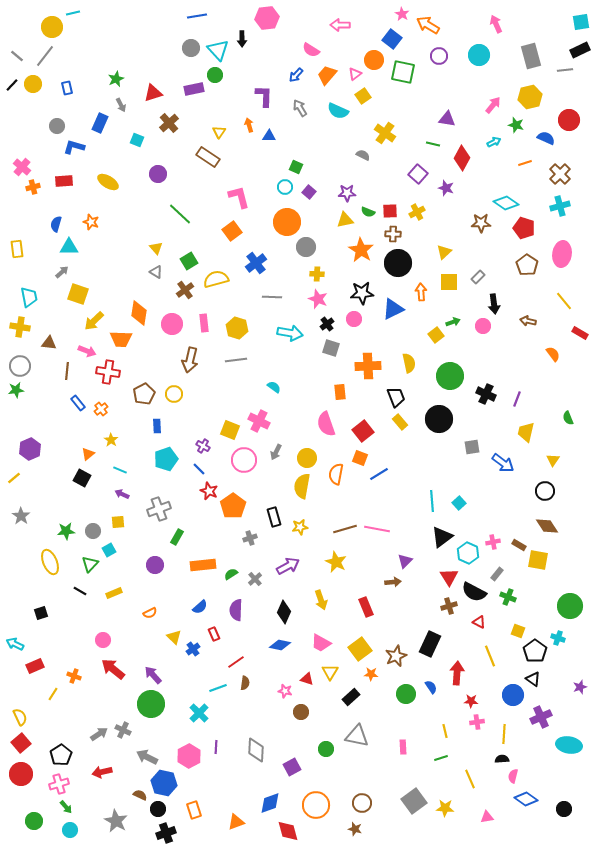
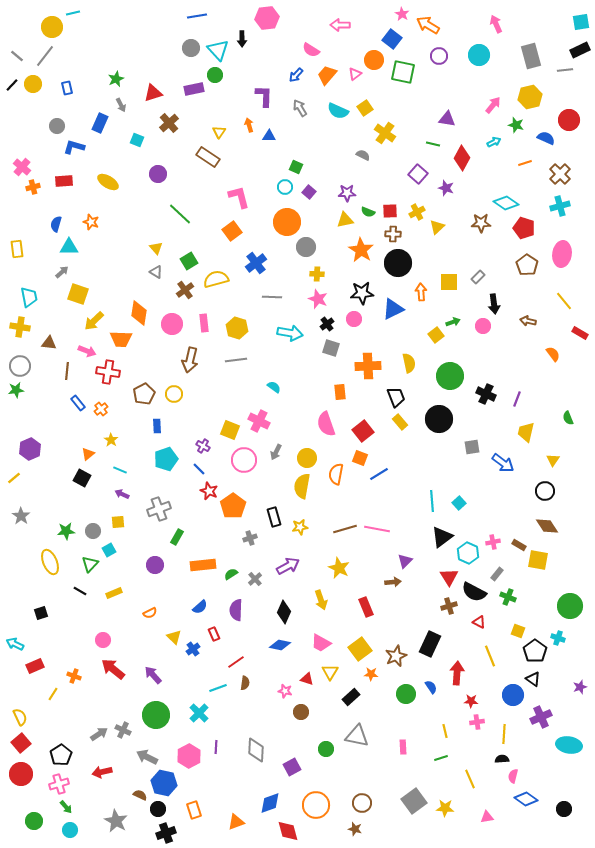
yellow square at (363, 96): moved 2 px right, 12 px down
yellow triangle at (444, 252): moved 7 px left, 25 px up
yellow star at (336, 562): moved 3 px right, 6 px down
green circle at (151, 704): moved 5 px right, 11 px down
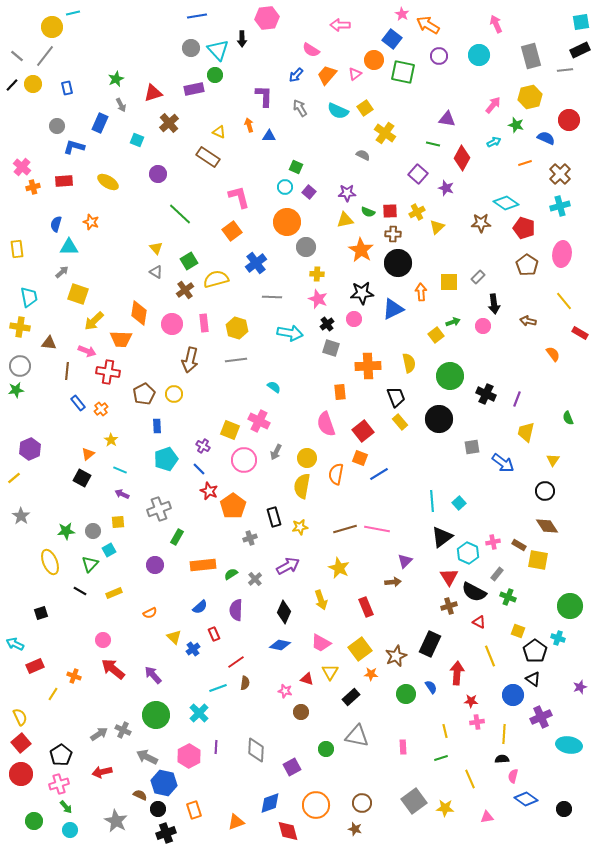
yellow triangle at (219, 132): rotated 40 degrees counterclockwise
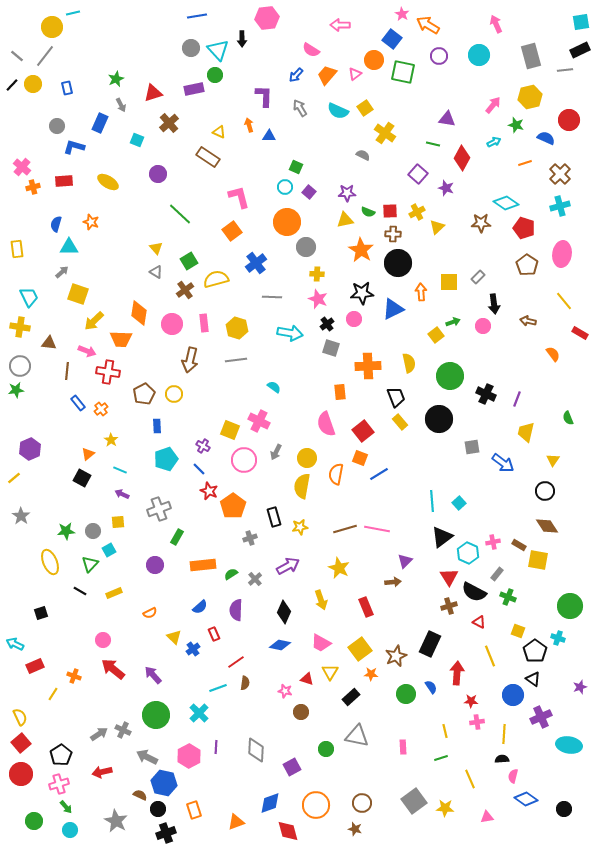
cyan trapezoid at (29, 297): rotated 15 degrees counterclockwise
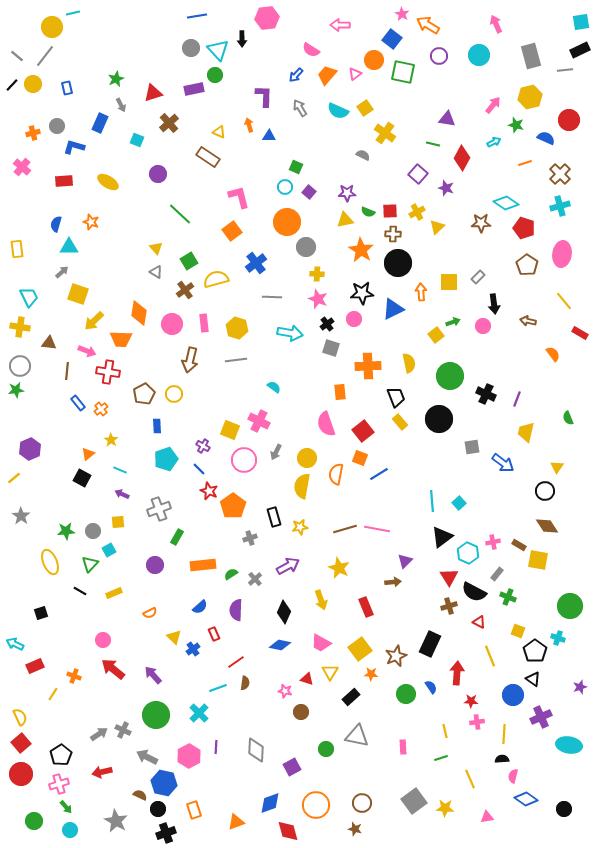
orange cross at (33, 187): moved 54 px up
yellow triangle at (553, 460): moved 4 px right, 7 px down
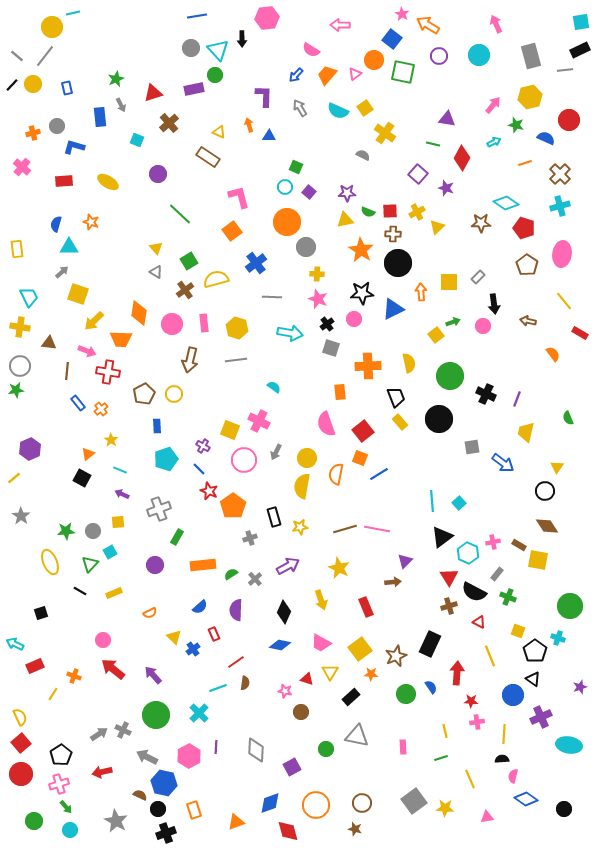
blue rectangle at (100, 123): moved 6 px up; rotated 30 degrees counterclockwise
cyan square at (109, 550): moved 1 px right, 2 px down
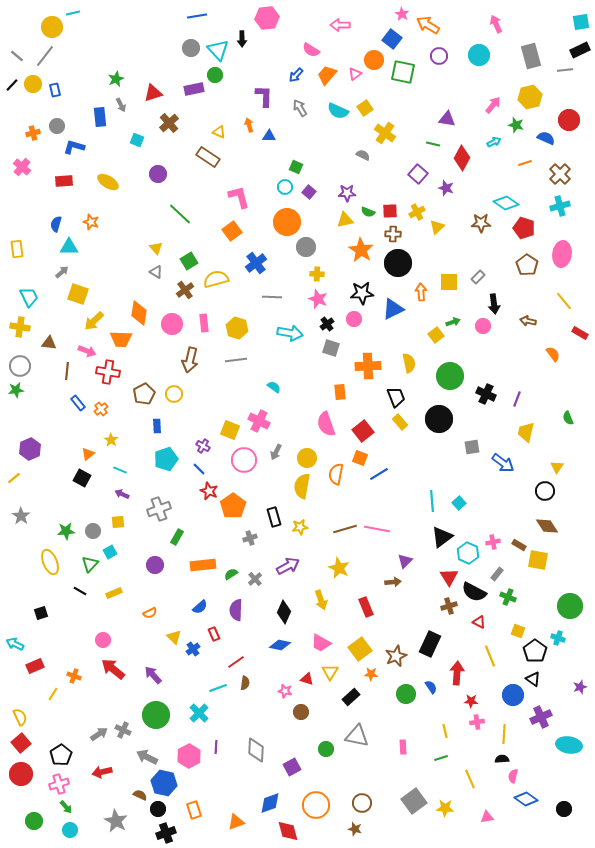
blue rectangle at (67, 88): moved 12 px left, 2 px down
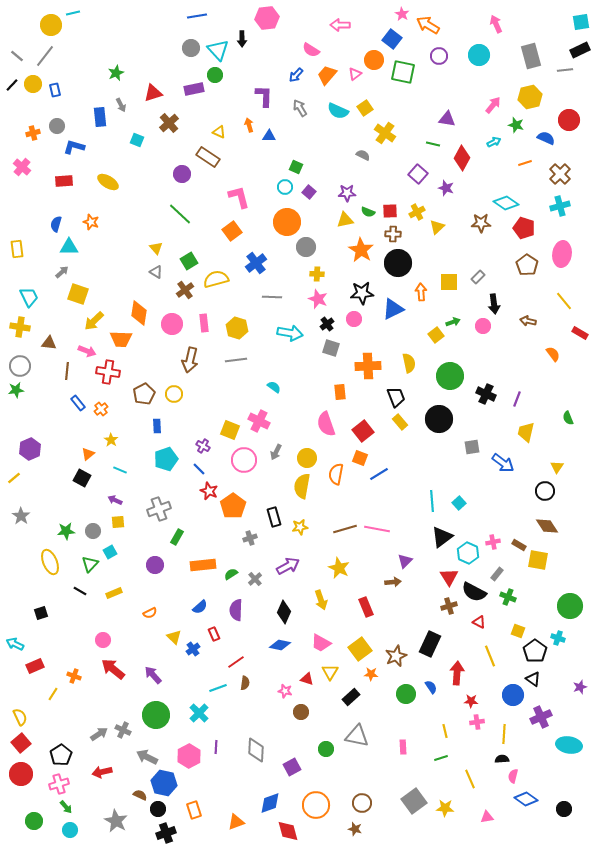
yellow circle at (52, 27): moved 1 px left, 2 px up
green star at (116, 79): moved 6 px up
purple circle at (158, 174): moved 24 px right
purple arrow at (122, 494): moved 7 px left, 6 px down
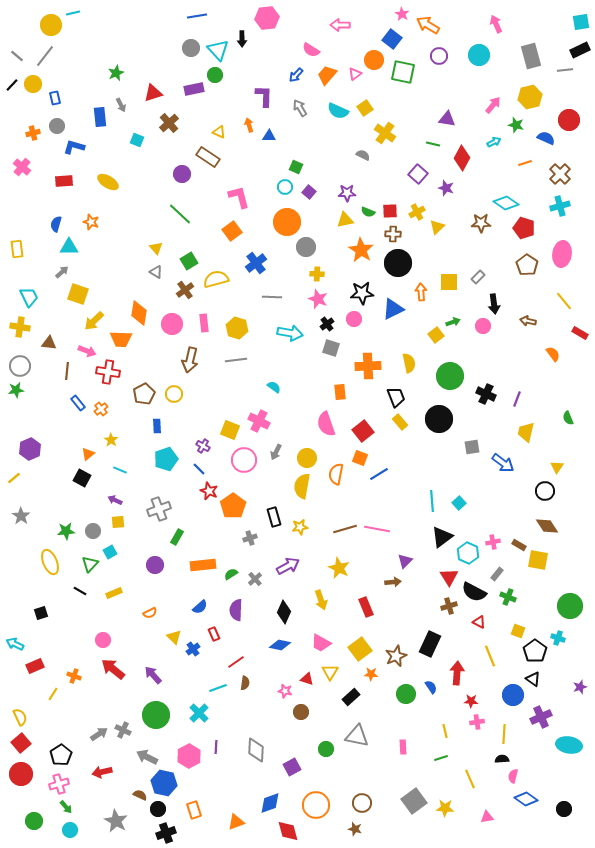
blue rectangle at (55, 90): moved 8 px down
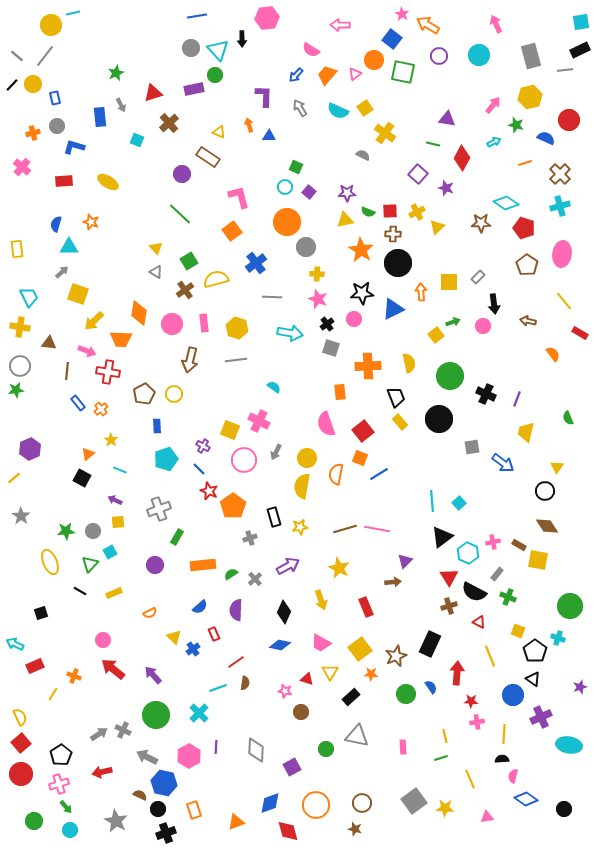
yellow line at (445, 731): moved 5 px down
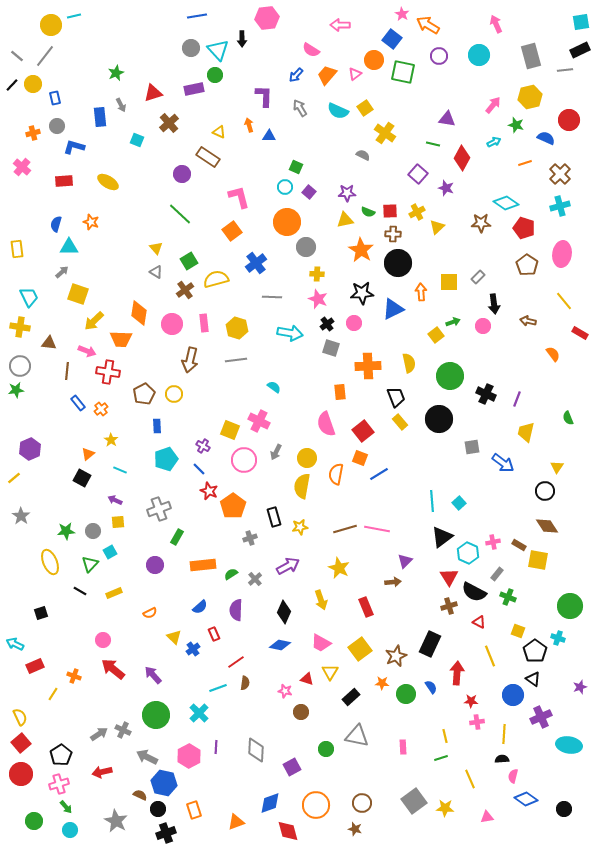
cyan line at (73, 13): moved 1 px right, 3 px down
pink circle at (354, 319): moved 4 px down
orange star at (371, 674): moved 11 px right, 9 px down
